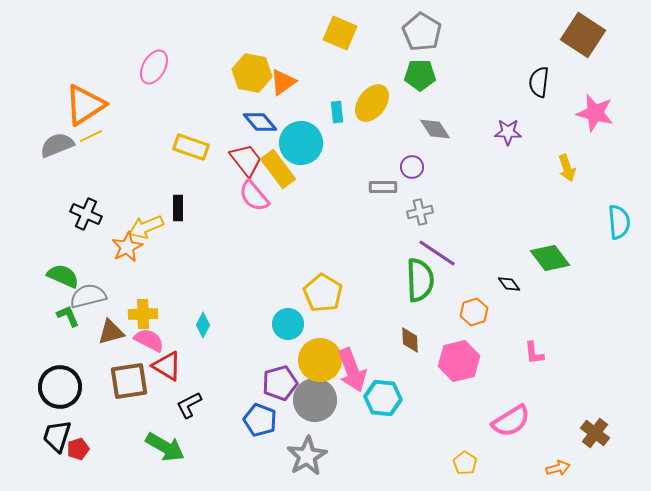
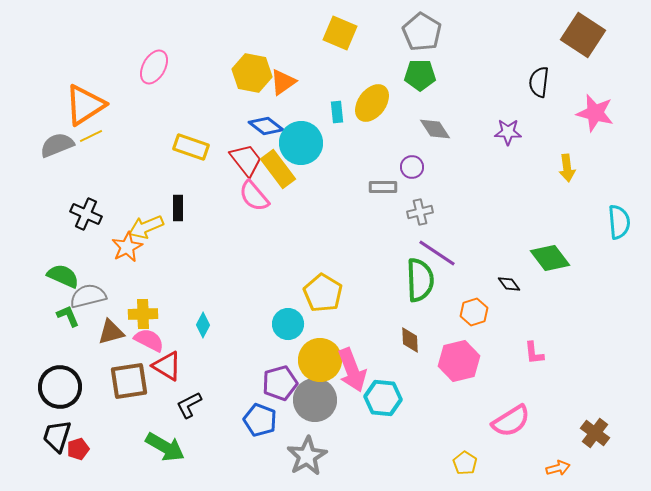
blue diamond at (260, 122): moved 6 px right, 4 px down; rotated 12 degrees counterclockwise
yellow arrow at (567, 168): rotated 12 degrees clockwise
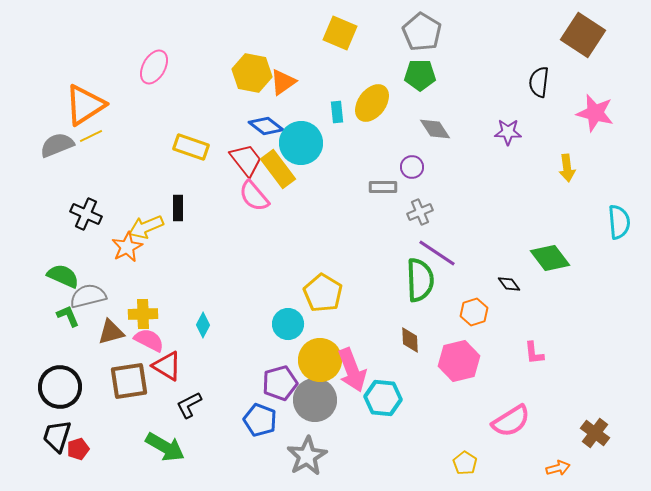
gray cross at (420, 212): rotated 10 degrees counterclockwise
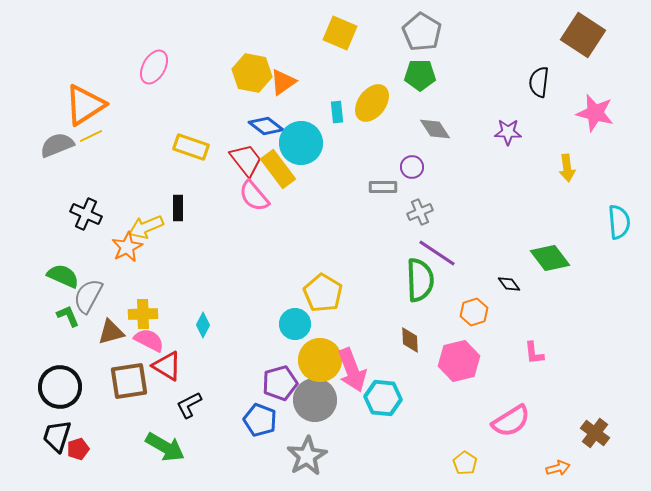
gray semicircle at (88, 296): rotated 48 degrees counterclockwise
cyan circle at (288, 324): moved 7 px right
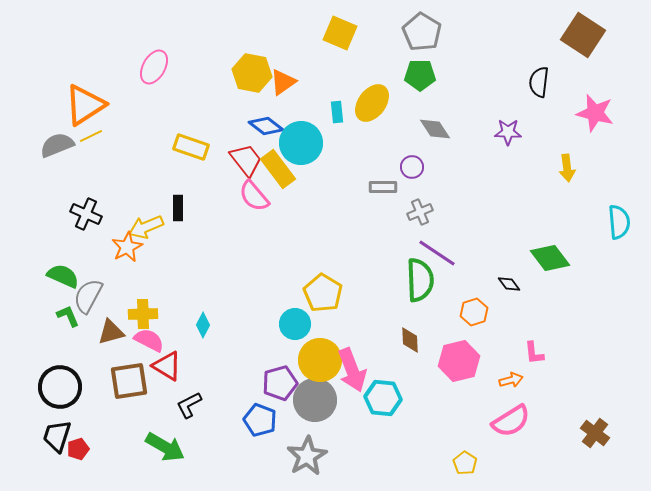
orange arrow at (558, 468): moved 47 px left, 88 px up
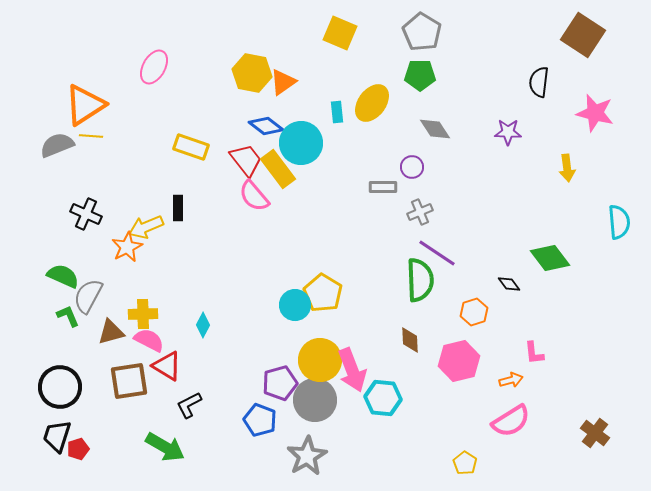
yellow line at (91, 136): rotated 30 degrees clockwise
cyan circle at (295, 324): moved 19 px up
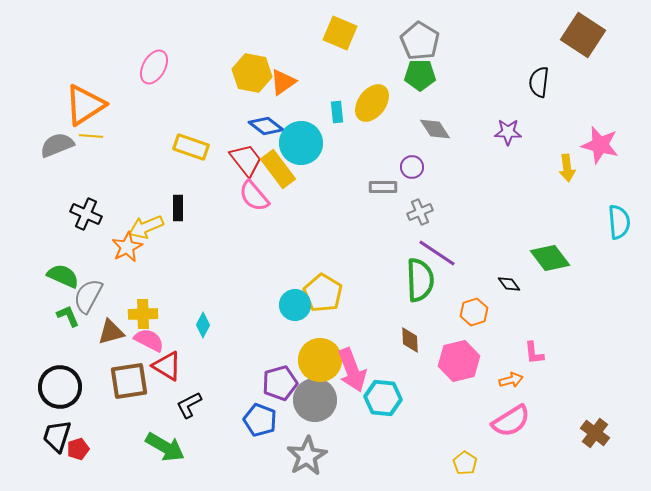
gray pentagon at (422, 32): moved 2 px left, 9 px down
pink star at (595, 113): moved 5 px right, 32 px down
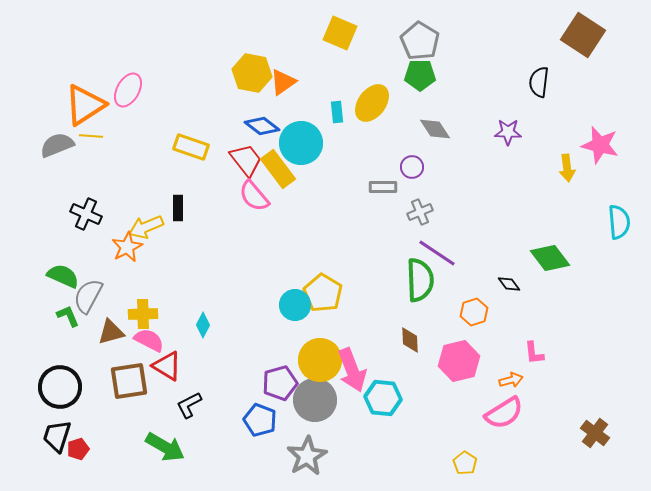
pink ellipse at (154, 67): moved 26 px left, 23 px down
blue diamond at (266, 126): moved 4 px left
pink semicircle at (511, 421): moved 7 px left, 8 px up
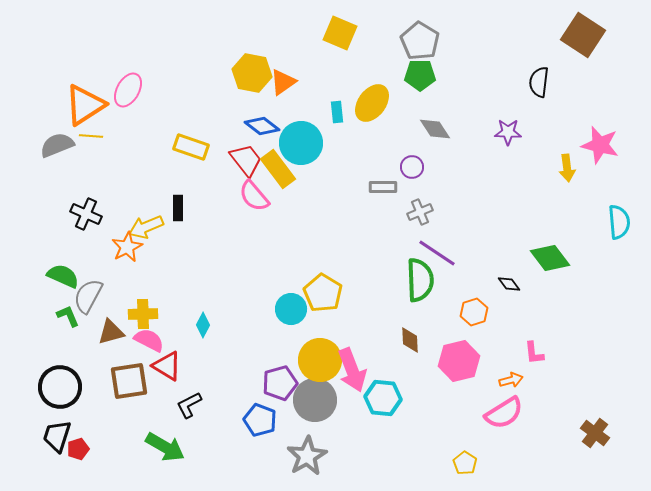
cyan circle at (295, 305): moved 4 px left, 4 px down
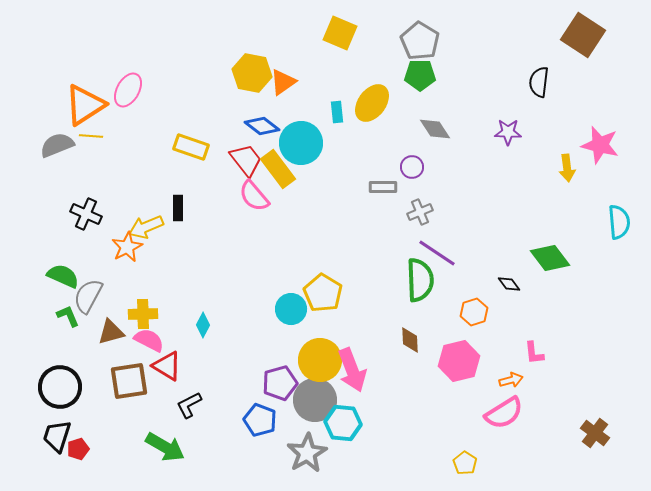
cyan hexagon at (383, 398): moved 40 px left, 25 px down
gray star at (307, 456): moved 3 px up
